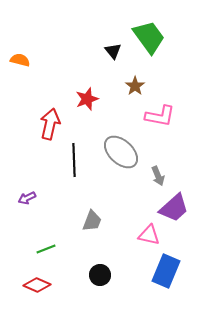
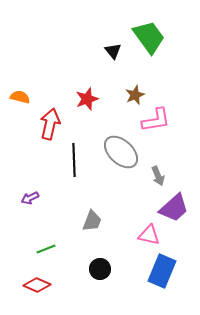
orange semicircle: moved 37 px down
brown star: moved 9 px down; rotated 12 degrees clockwise
pink L-shape: moved 4 px left, 4 px down; rotated 20 degrees counterclockwise
purple arrow: moved 3 px right
blue rectangle: moved 4 px left
black circle: moved 6 px up
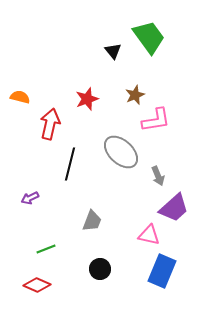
black line: moved 4 px left, 4 px down; rotated 16 degrees clockwise
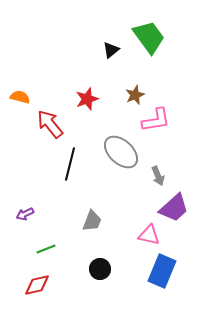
black triangle: moved 2 px left, 1 px up; rotated 30 degrees clockwise
red arrow: rotated 52 degrees counterclockwise
purple arrow: moved 5 px left, 16 px down
red diamond: rotated 36 degrees counterclockwise
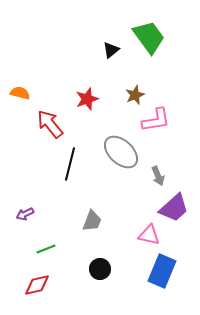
orange semicircle: moved 4 px up
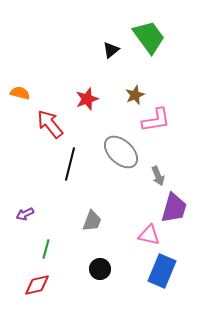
purple trapezoid: rotated 32 degrees counterclockwise
green line: rotated 54 degrees counterclockwise
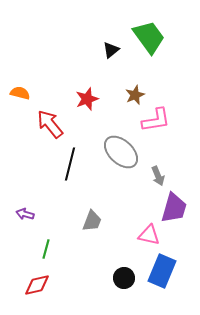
purple arrow: rotated 42 degrees clockwise
black circle: moved 24 px right, 9 px down
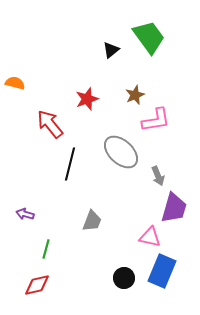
orange semicircle: moved 5 px left, 10 px up
pink triangle: moved 1 px right, 2 px down
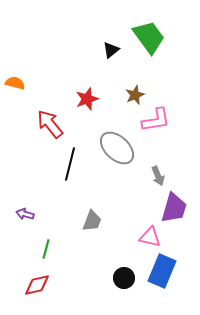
gray ellipse: moved 4 px left, 4 px up
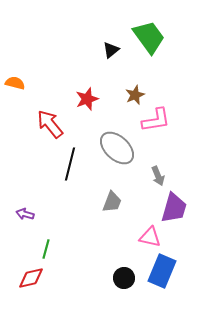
gray trapezoid: moved 20 px right, 19 px up
red diamond: moved 6 px left, 7 px up
